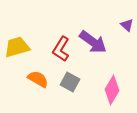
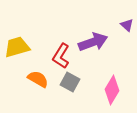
purple arrow: rotated 56 degrees counterclockwise
red L-shape: moved 7 px down
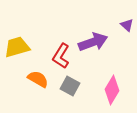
gray square: moved 4 px down
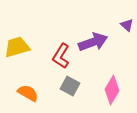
orange semicircle: moved 10 px left, 14 px down
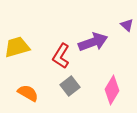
gray square: rotated 24 degrees clockwise
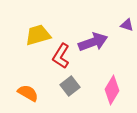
purple triangle: rotated 24 degrees counterclockwise
yellow trapezoid: moved 21 px right, 12 px up
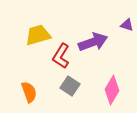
gray square: rotated 18 degrees counterclockwise
orange semicircle: moved 1 px right, 1 px up; rotated 40 degrees clockwise
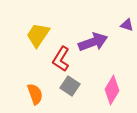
yellow trapezoid: rotated 40 degrees counterclockwise
red L-shape: moved 3 px down
orange semicircle: moved 6 px right, 2 px down
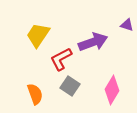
red L-shape: rotated 30 degrees clockwise
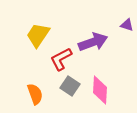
pink diamond: moved 12 px left; rotated 28 degrees counterclockwise
